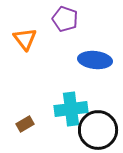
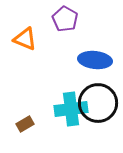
purple pentagon: rotated 10 degrees clockwise
orange triangle: rotated 30 degrees counterclockwise
black circle: moved 27 px up
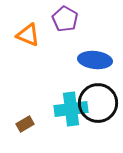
orange triangle: moved 3 px right, 4 px up
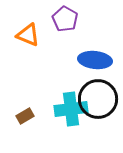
black circle: moved 4 px up
brown rectangle: moved 8 px up
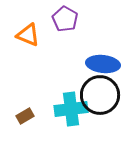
blue ellipse: moved 8 px right, 4 px down
black circle: moved 2 px right, 4 px up
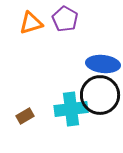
orange triangle: moved 3 px right, 12 px up; rotated 40 degrees counterclockwise
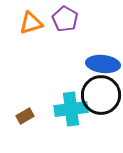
black circle: moved 1 px right
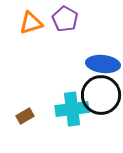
cyan cross: moved 1 px right
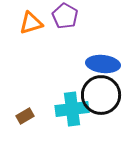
purple pentagon: moved 3 px up
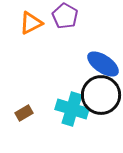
orange triangle: rotated 10 degrees counterclockwise
blue ellipse: rotated 28 degrees clockwise
cyan cross: rotated 24 degrees clockwise
brown rectangle: moved 1 px left, 3 px up
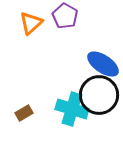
orange triangle: rotated 15 degrees counterclockwise
black circle: moved 2 px left
